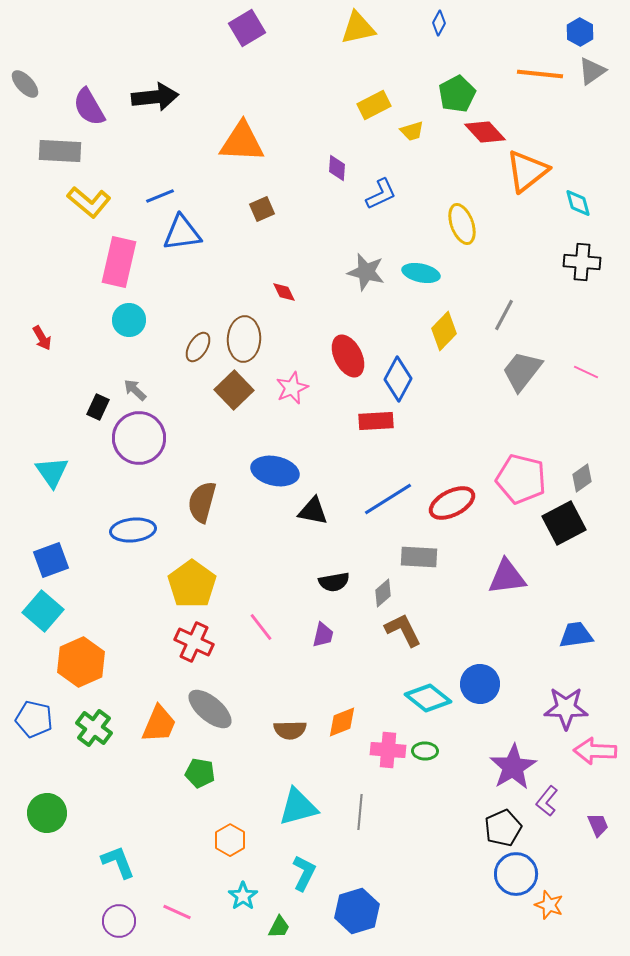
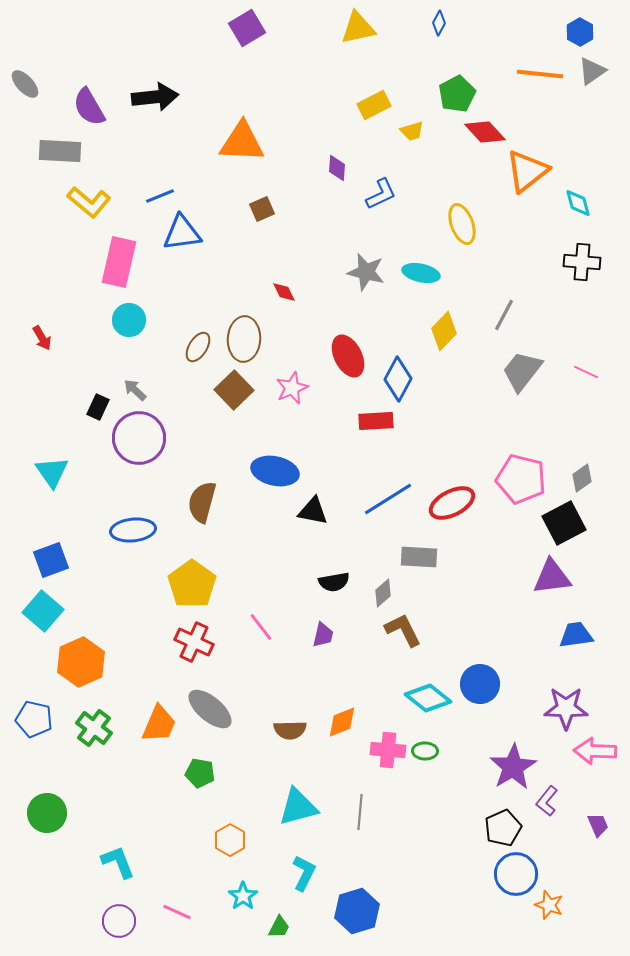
purple triangle at (507, 577): moved 45 px right
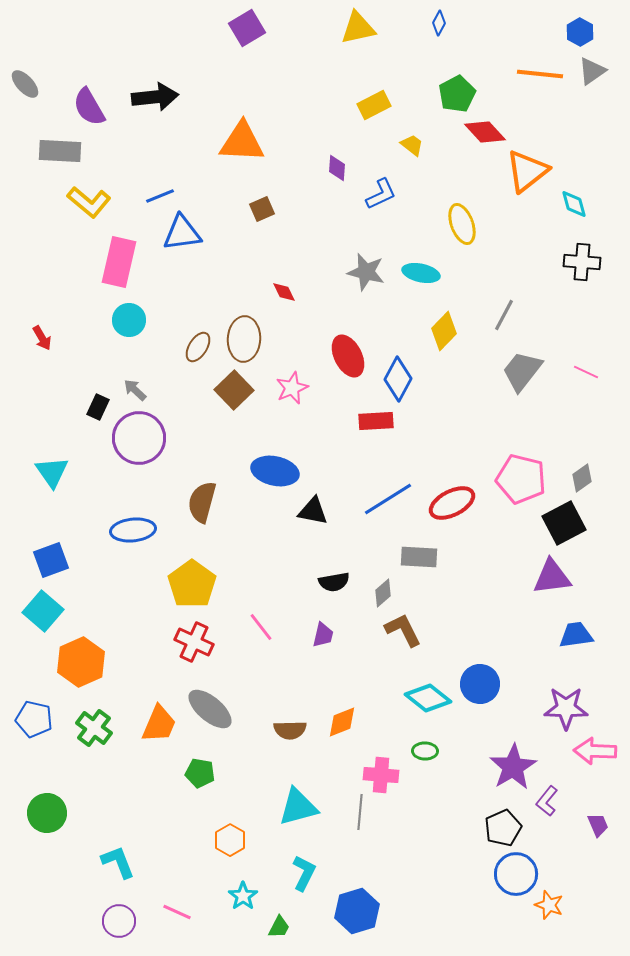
yellow trapezoid at (412, 131): moved 14 px down; rotated 125 degrees counterclockwise
cyan diamond at (578, 203): moved 4 px left, 1 px down
pink cross at (388, 750): moved 7 px left, 25 px down
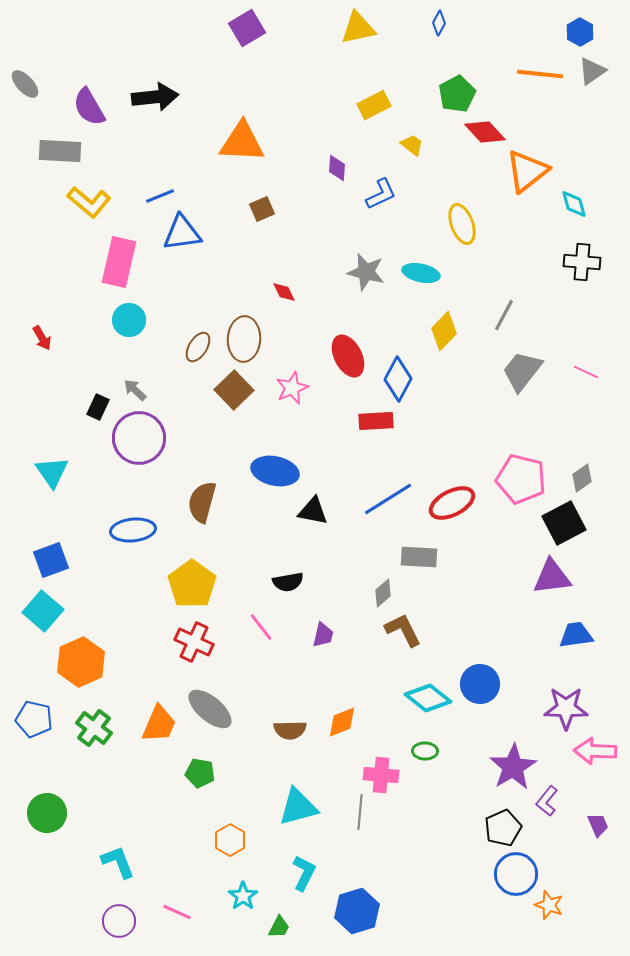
black semicircle at (334, 582): moved 46 px left
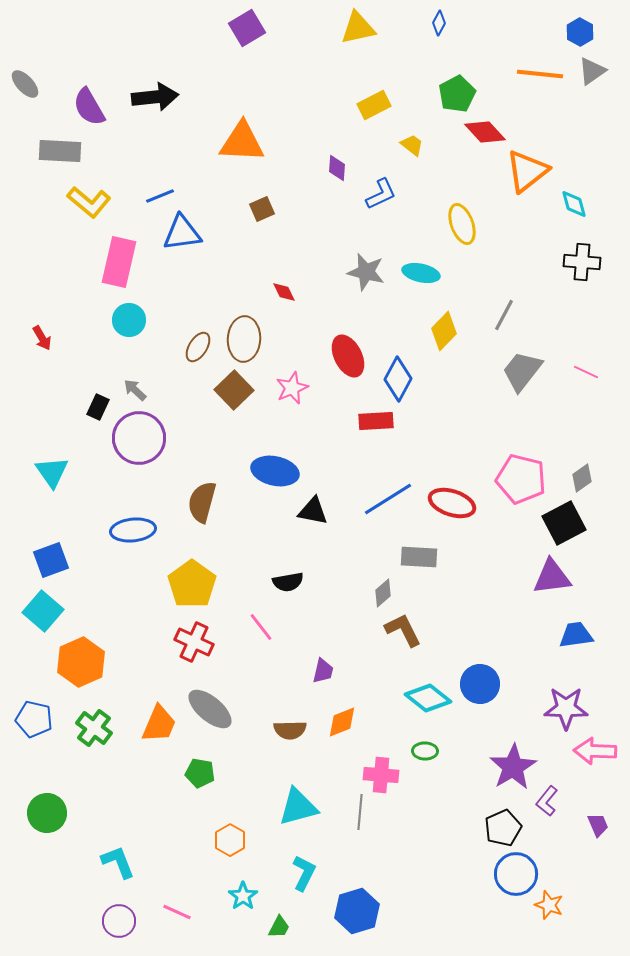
red ellipse at (452, 503): rotated 45 degrees clockwise
purple trapezoid at (323, 635): moved 36 px down
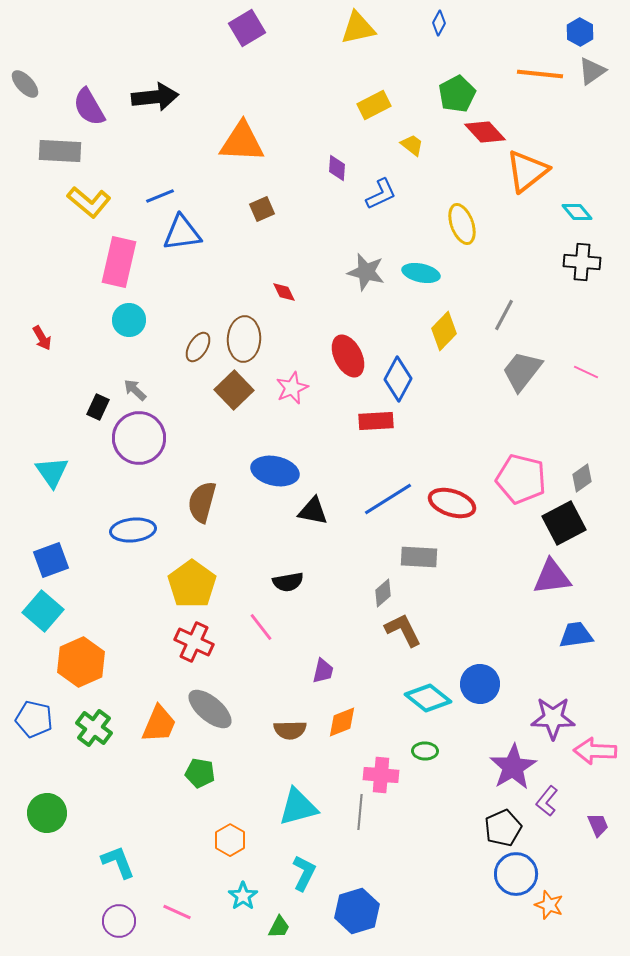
cyan diamond at (574, 204): moved 3 px right, 8 px down; rotated 24 degrees counterclockwise
purple star at (566, 708): moved 13 px left, 10 px down
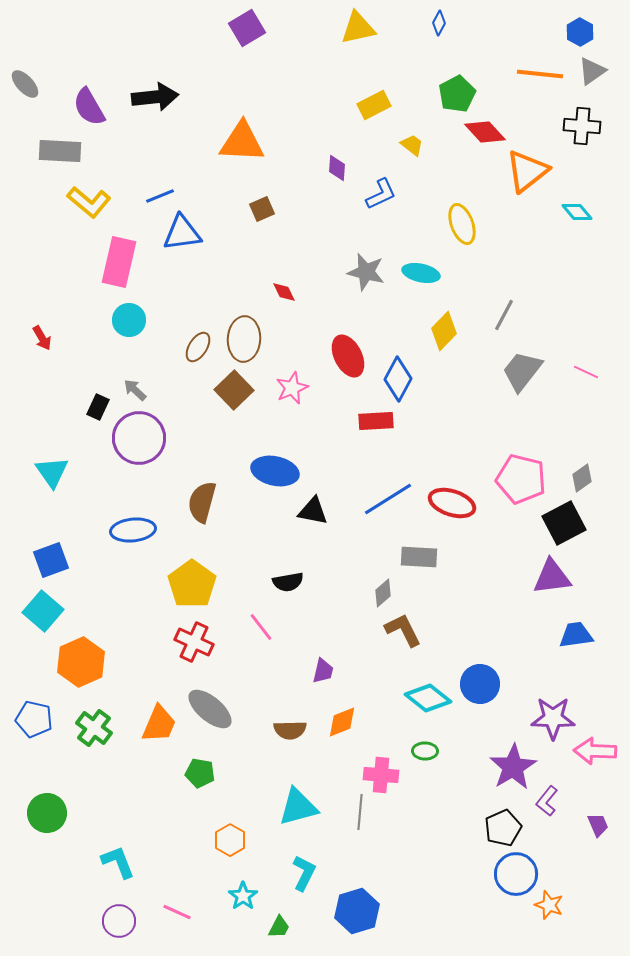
black cross at (582, 262): moved 136 px up
